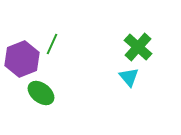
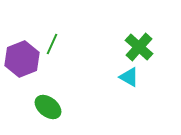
green cross: moved 1 px right
cyan triangle: rotated 20 degrees counterclockwise
green ellipse: moved 7 px right, 14 px down
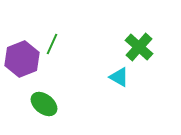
cyan triangle: moved 10 px left
green ellipse: moved 4 px left, 3 px up
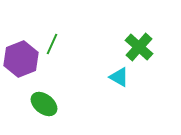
purple hexagon: moved 1 px left
